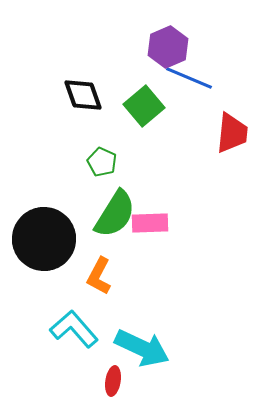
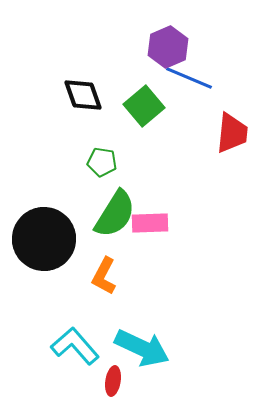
green pentagon: rotated 16 degrees counterclockwise
orange L-shape: moved 5 px right
cyan L-shape: moved 1 px right, 17 px down
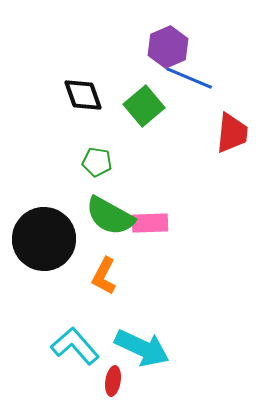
green pentagon: moved 5 px left
green semicircle: moved 5 px left, 2 px down; rotated 87 degrees clockwise
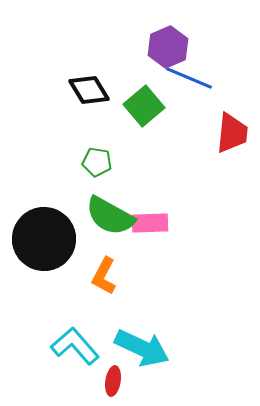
black diamond: moved 6 px right, 5 px up; rotated 12 degrees counterclockwise
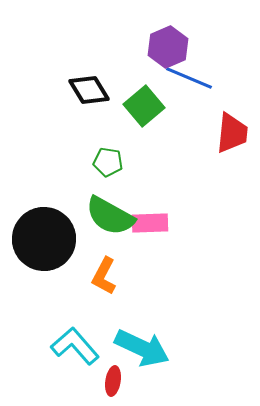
green pentagon: moved 11 px right
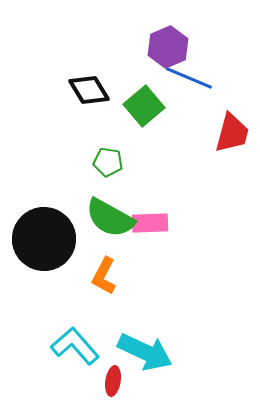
red trapezoid: rotated 9 degrees clockwise
green semicircle: moved 2 px down
cyan arrow: moved 3 px right, 4 px down
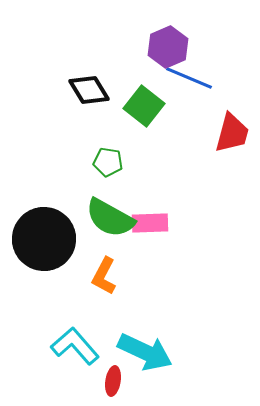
green square: rotated 12 degrees counterclockwise
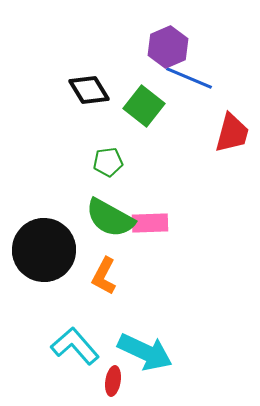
green pentagon: rotated 16 degrees counterclockwise
black circle: moved 11 px down
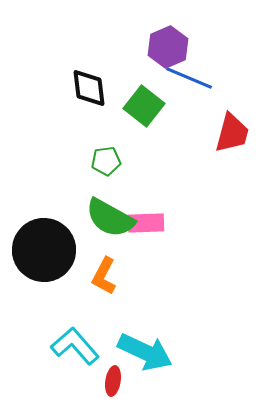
black diamond: moved 2 px up; rotated 24 degrees clockwise
green pentagon: moved 2 px left, 1 px up
pink rectangle: moved 4 px left
